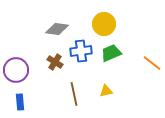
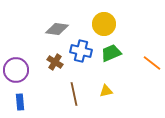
blue cross: rotated 20 degrees clockwise
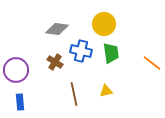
green trapezoid: rotated 105 degrees clockwise
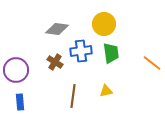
blue cross: rotated 20 degrees counterclockwise
brown line: moved 1 px left, 2 px down; rotated 20 degrees clockwise
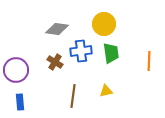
orange line: moved 3 px left, 2 px up; rotated 54 degrees clockwise
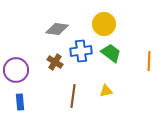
green trapezoid: rotated 45 degrees counterclockwise
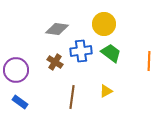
yellow triangle: rotated 16 degrees counterclockwise
brown line: moved 1 px left, 1 px down
blue rectangle: rotated 49 degrees counterclockwise
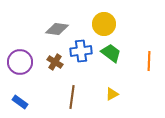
purple circle: moved 4 px right, 8 px up
yellow triangle: moved 6 px right, 3 px down
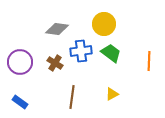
brown cross: moved 1 px down
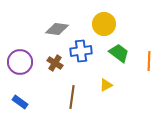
green trapezoid: moved 8 px right
yellow triangle: moved 6 px left, 9 px up
